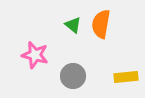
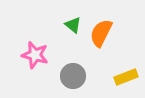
orange semicircle: moved 9 px down; rotated 16 degrees clockwise
yellow rectangle: rotated 15 degrees counterclockwise
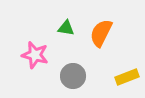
green triangle: moved 7 px left, 3 px down; rotated 30 degrees counterclockwise
yellow rectangle: moved 1 px right
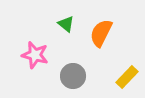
green triangle: moved 4 px up; rotated 30 degrees clockwise
yellow rectangle: rotated 25 degrees counterclockwise
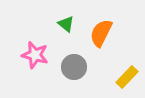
gray circle: moved 1 px right, 9 px up
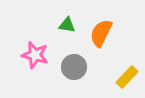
green triangle: moved 1 px right, 1 px down; rotated 30 degrees counterclockwise
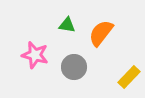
orange semicircle: rotated 12 degrees clockwise
yellow rectangle: moved 2 px right
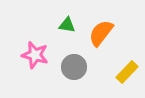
yellow rectangle: moved 2 px left, 5 px up
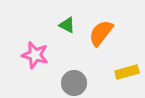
green triangle: rotated 18 degrees clockwise
gray circle: moved 16 px down
yellow rectangle: rotated 30 degrees clockwise
